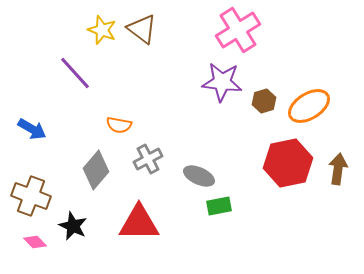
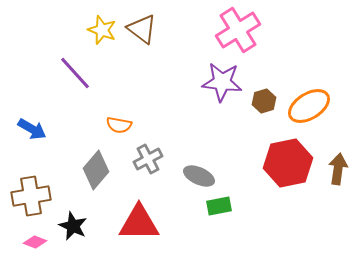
brown cross: rotated 30 degrees counterclockwise
pink diamond: rotated 25 degrees counterclockwise
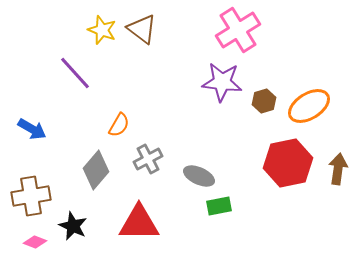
orange semicircle: rotated 70 degrees counterclockwise
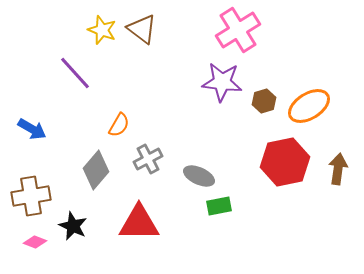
red hexagon: moved 3 px left, 1 px up
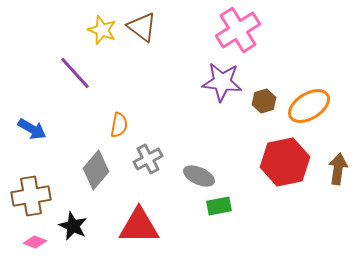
brown triangle: moved 2 px up
orange semicircle: rotated 20 degrees counterclockwise
red triangle: moved 3 px down
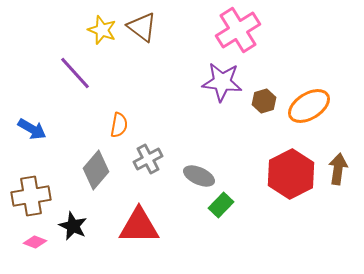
red hexagon: moved 6 px right, 12 px down; rotated 15 degrees counterclockwise
green rectangle: moved 2 px right, 1 px up; rotated 35 degrees counterclockwise
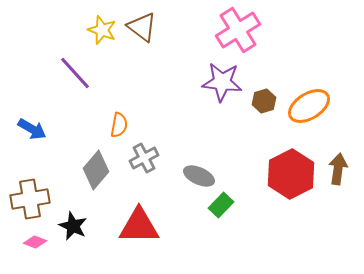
gray cross: moved 4 px left, 1 px up
brown cross: moved 1 px left, 3 px down
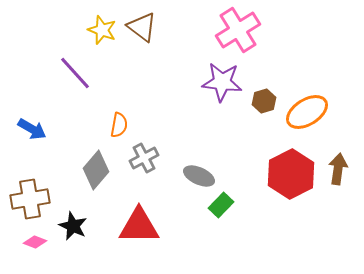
orange ellipse: moved 2 px left, 6 px down
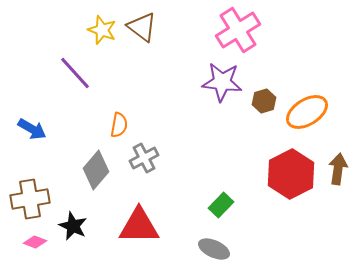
gray ellipse: moved 15 px right, 73 px down
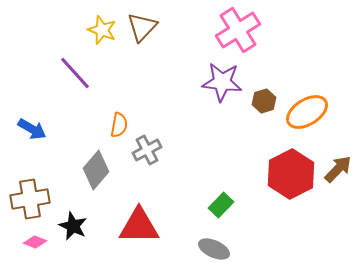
brown triangle: rotated 36 degrees clockwise
gray cross: moved 3 px right, 8 px up
brown arrow: rotated 36 degrees clockwise
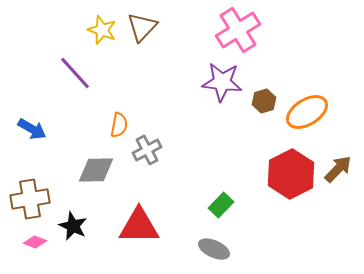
gray diamond: rotated 48 degrees clockwise
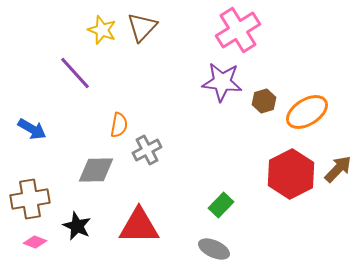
black star: moved 4 px right
